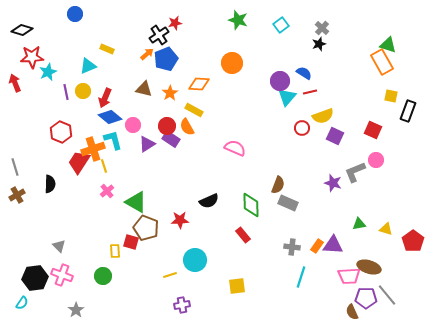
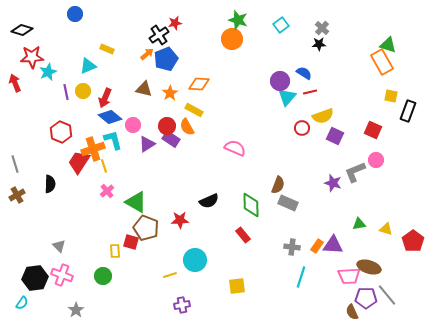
black star at (319, 44): rotated 16 degrees clockwise
orange circle at (232, 63): moved 24 px up
gray line at (15, 167): moved 3 px up
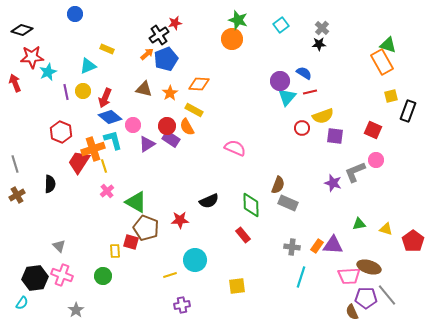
yellow square at (391, 96): rotated 24 degrees counterclockwise
purple square at (335, 136): rotated 18 degrees counterclockwise
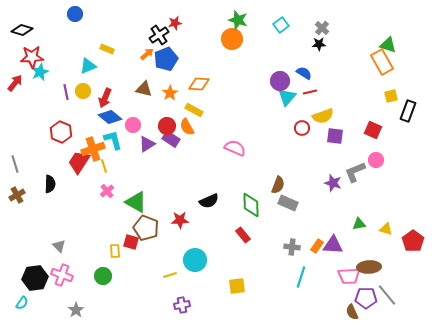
cyan star at (48, 72): moved 8 px left
red arrow at (15, 83): rotated 60 degrees clockwise
brown ellipse at (369, 267): rotated 20 degrees counterclockwise
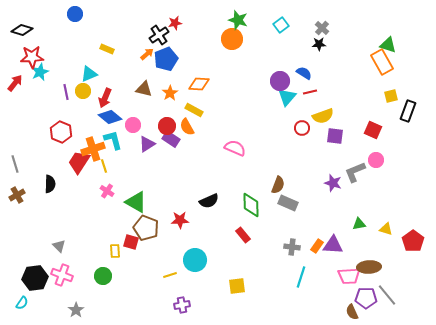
cyan triangle at (88, 66): moved 1 px right, 8 px down
pink cross at (107, 191): rotated 16 degrees counterclockwise
